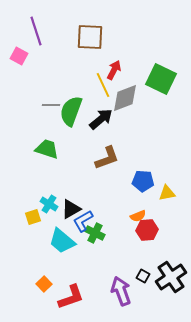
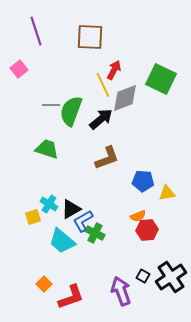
pink square: moved 13 px down; rotated 24 degrees clockwise
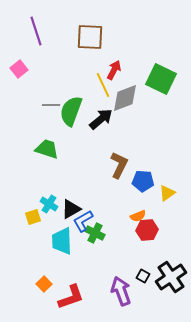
brown L-shape: moved 12 px right, 7 px down; rotated 44 degrees counterclockwise
yellow triangle: rotated 24 degrees counterclockwise
cyan trapezoid: rotated 48 degrees clockwise
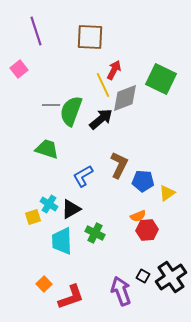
blue L-shape: moved 45 px up
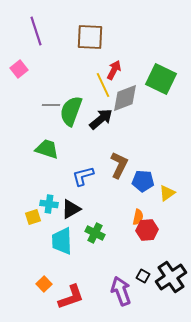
blue L-shape: rotated 15 degrees clockwise
cyan cross: rotated 24 degrees counterclockwise
orange semicircle: moved 1 px down; rotated 56 degrees counterclockwise
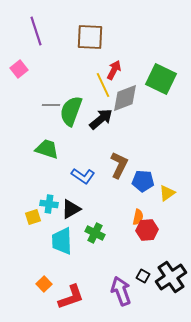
blue L-shape: rotated 130 degrees counterclockwise
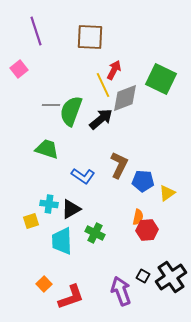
yellow square: moved 2 px left, 4 px down
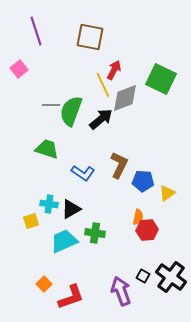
brown square: rotated 8 degrees clockwise
blue L-shape: moved 3 px up
green cross: rotated 18 degrees counterclockwise
cyan trapezoid: moved 2 px right; rotated 68 degrees clockwise
black cross: rotated 20 degrees counterclockwise
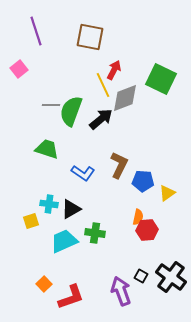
black square: moved 2 px left
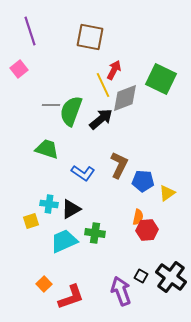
purple line: moved 6 px left
